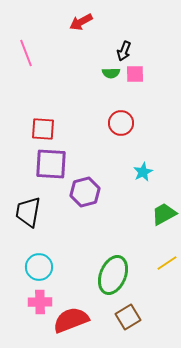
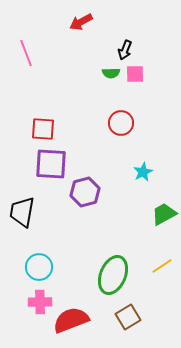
black arrow: moved 1 px right, 1 px up
black trapezoid: moved 6 px left
yellow line: moved 5 px left, 3 px down
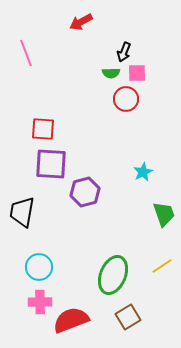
black arrow: moved 1 px left, 2 px down
pink square: moved 2 px right, 1 px up
red circle: moved 5 px right, 24 px up
green trapezoid: rotated 100 degrees clockwise
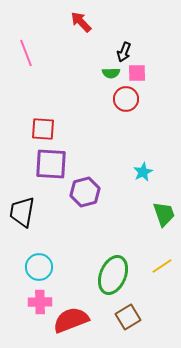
red arrow: rotated 75 degrees clockwise
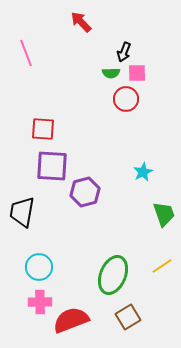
purple square: moved 1 px right, 2 px down
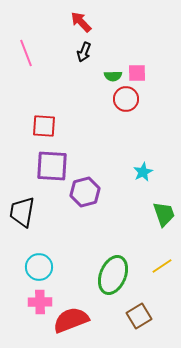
black arrow: moved 40 px left
green semicircle: moved 2 px right, 3 px down
red square: moved 1 px right, 3 px up
brown square: moved 11 px right, 1 px up
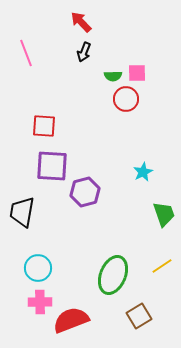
cyan circle: moved 1 px left, 1 px down
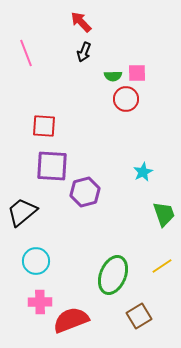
black trapezoid: rotated 40 degrees clockwise
cyan circle: moved 2 px left, 7 px up
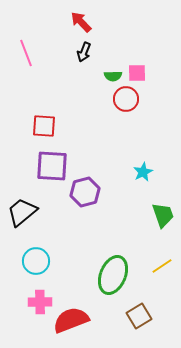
green trapezoid: moved 1 px left, 1 px down
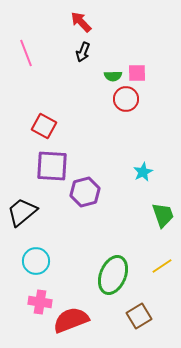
black arrow: moved 1 px left
red square: rotated 25 degrees clockwise
pink cross: rotated 10 degrees clockwise
